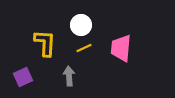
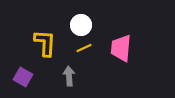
purple square: rotated 36 degrees counterclockwise
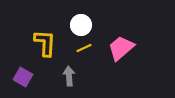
pink trapezoid: rotated 44 degrees clockwise
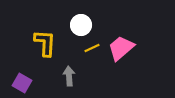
yellow line: moved 8 px right
purple square: moved 1 px left, 6 px down
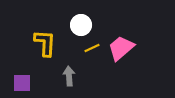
purple square: rotated 30 degrees counterclockwise
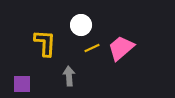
purple square: moved 1 px down
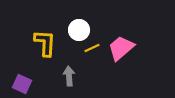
white circle: moved 2 px left, 5 px down
purple square: rotated 24 degrees clockwise
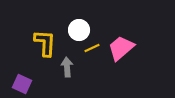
gray arrow: moved 2 px left, 9 px up
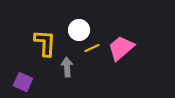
purple square: moved 1 px right, 2 px up
